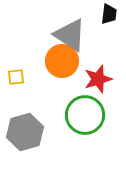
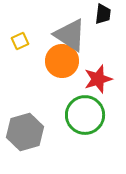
black trapezoid: moved 6 px left
yellow square: moved 4 px right, 36 px up; rotated 18 degrees counterclockwise
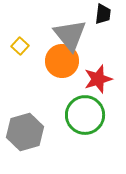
gray triangle: rotated 18 degrees clockwise
yellow square: moved 5 px down; rotated 24 degrees counterclockwise
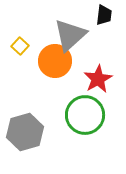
black trapezoid: moved 1 px right, 1 px down
gray triangle: rotated 27 degrees clockwise
orange circle: moved 7 px left
red star: rotated 12 degrees counterclockwise
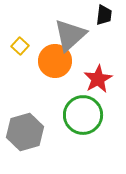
green circle: moved 2 px left
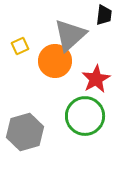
yellow square: rotated 24 degrees clockwise
red star: moved 2 px left
green circle: moved 2 px right, 1 px down
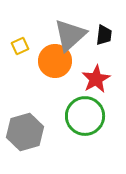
black trapezoid: moved 20 px down
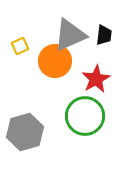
gray triangle: rotated 18 degrees clockwise
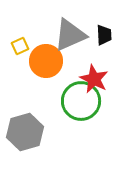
black trapezoid: rotated 10 degrees counterclockwise
orange circle: moved 9 px left
red star: moved 2 px left; rotated 16 degrees counterclockwise
green circle: moved 4 px left, 15 px up
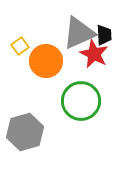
gray triangle: moved 9 px right, 2 px up
yellow square: rotated 12 degrees counterclockwise
red star: moved 25 px up
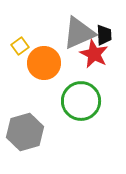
orange circle: moved 2 px left, 2 px down
